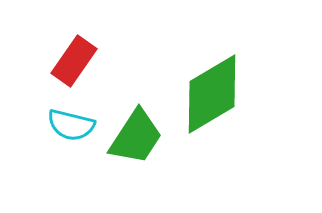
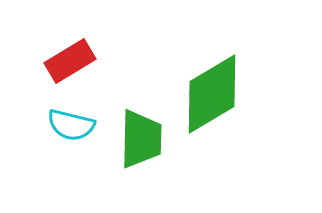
red rectangle: moved 4 px left; rotated 24 degrees clockwise
green trapezoid: moved 5 px right, 2 px down; rotated 32 degrees counterclockwise
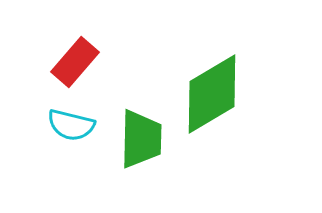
red rectangle: moved 5 px right, 1 px down; rotated 18 degrees counterclockwise
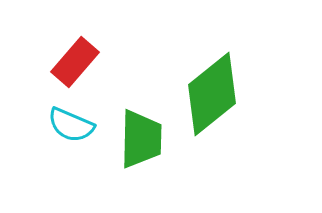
green diamond: rotated 8 degrees counterclockwise
cyan semicircle: rotated 9 degrees clockwise
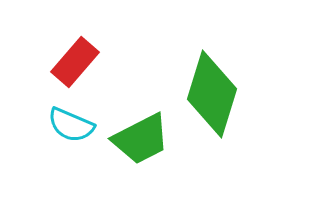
green diamond: rotated 34 degrees counterclockwise
green trapezoid: rotated 62 degrees clockwise
